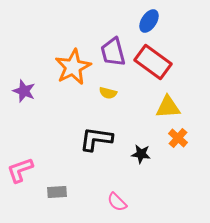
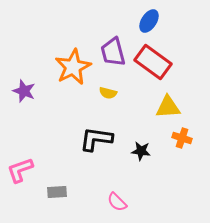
orange cross: moved 4 px right; rotated 24 degrees counterclockwise
black star: moved 3 px up
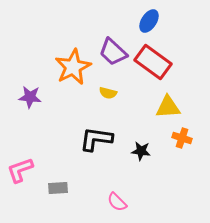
purple trapezoid: rotated 32 degrees counterclockwise
purple star: moved 6 px right, 6 px down; rotated 15 degrees counterclockwise
gray rectangle: moved 1 px right, 4 px up
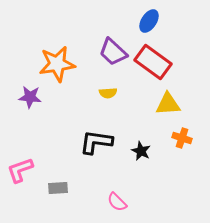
orange star: moved 16 px left, 3 px up; rotated 18 degrees clockwise
yellow semicircle: rotated 18 degrees counterclockwise
yellow triangle: moved 3 px up
black L-shape: moved 3 px down
black star: rotated 18 degrees clockwise
